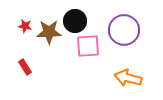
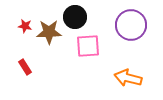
black circle: moved 4 px up
purple circle: moved 7 px right, 5 px up
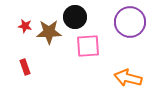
purple circle: moved 1 px left, 3 px up
red rectangle: rotated 14 degrees clockwise
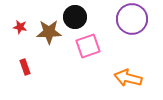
purple circle: moved 2 px right, 3 px up
red star: moved 5 px left, 1 px down
pink square: rotated 15 degrees counterclockwise
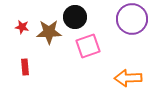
red star: moved 2 px right
red rectangle: rotated 14 degrees clockwise
orange arrow: rotated 16 degrees counterclockwise
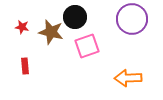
brown star: moved 2 px right; rotated 15 degrees clockwise
pink square: moved 1 px left
red rectangle: moved 1 px up
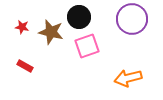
black circle: moved 4 px right
red rectangle: rotated 56 degrees counterclockwise
orange arrow: rotated 12 degrees counterclockwise
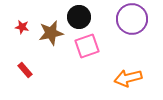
brown star: moved 1 px down; rotated 25 degrees counterclockwise
red rectangle: moved 4 px down; rotated 21 degrees clockwise
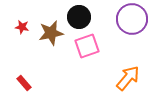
red rectangle: moved 1 px left, 13 px down
orange arrow: rotated 144 degrees clockwise
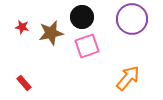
black circle: moved 3 px right
